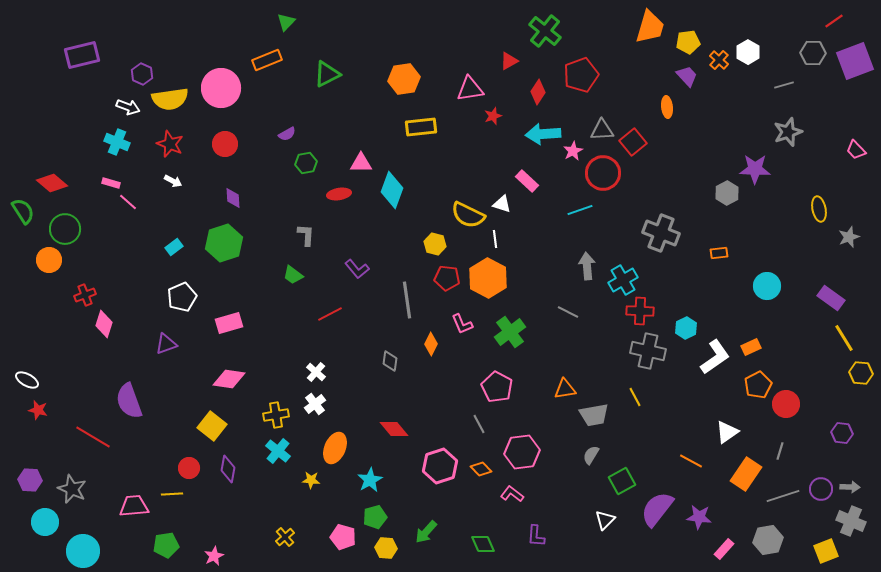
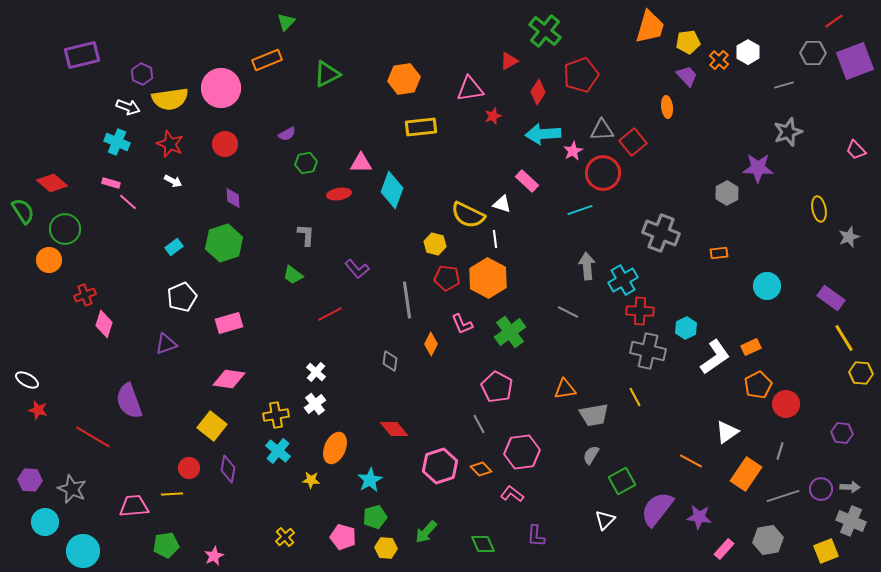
purple star at (755, 169): moved 3 px right, 1 px up
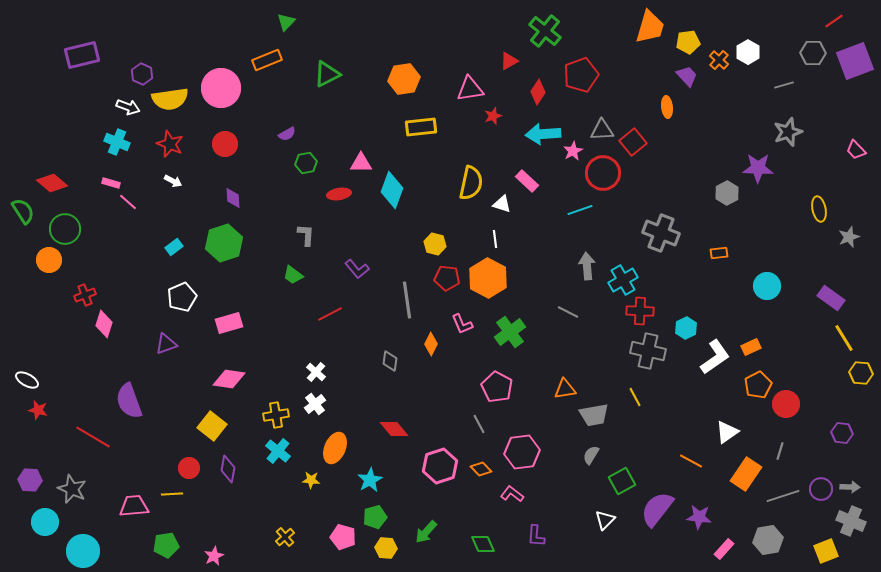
yellow semicircle at (468, 215): moved 3 px right, 32 px up; rotated 104 degrees counterclockwise
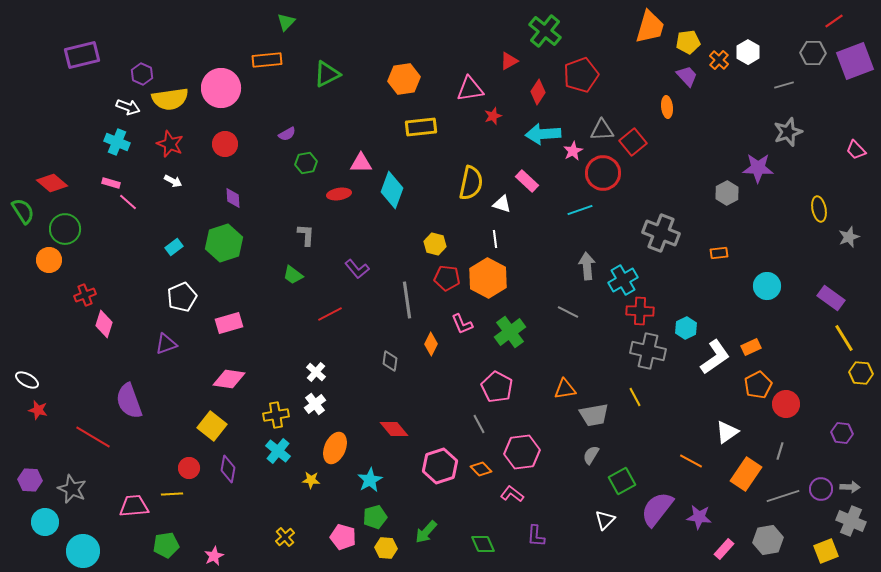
orange rectangle at (267, 60): rotated 16 degrees clockwise
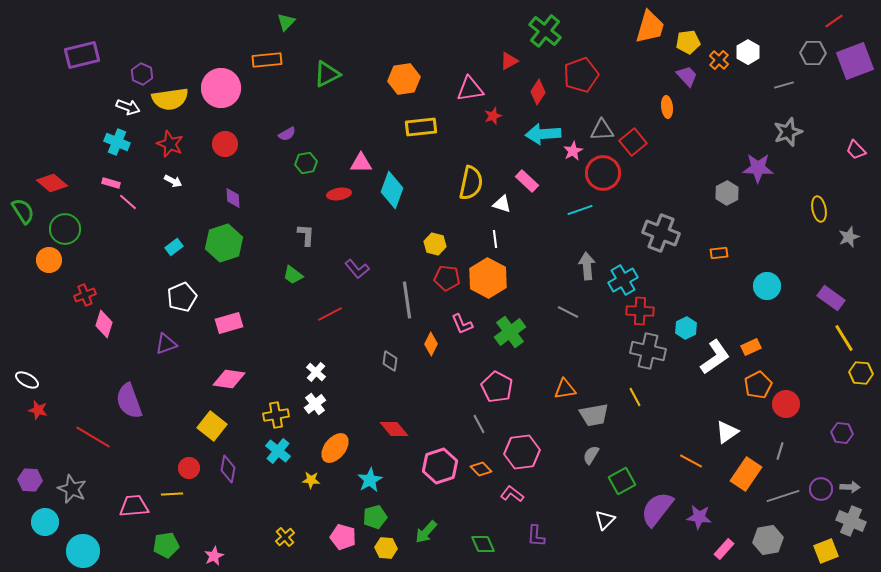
orange ellipse at (335, 448): rotated 16 degrees clockwise
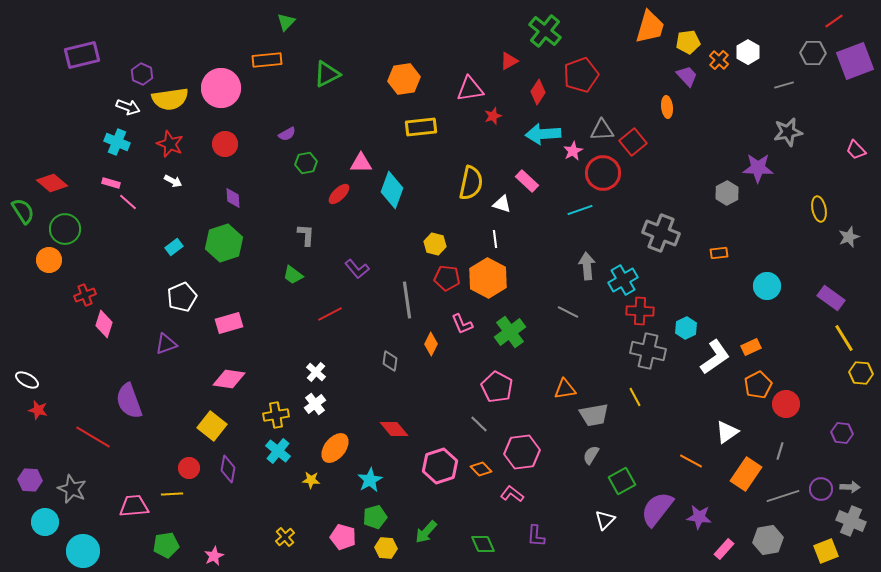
gray star at (788, 132): rotated 8 degrees clockwise
red ellipse at (339, 194): rotated 35 degrees counterclockwise
gray line at (479, 424): rotated 18 degrees counterclockwise
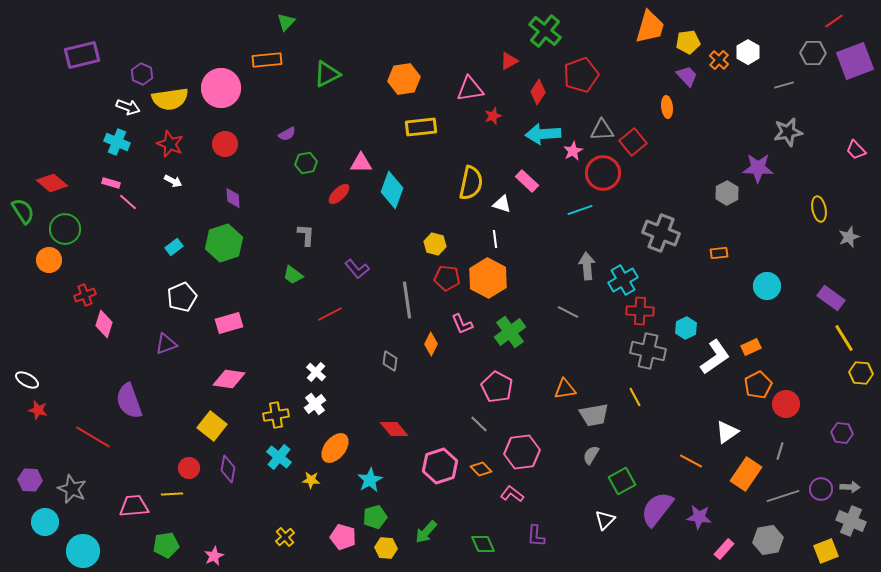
cyan cross at (278, 451): moved 1 px right, 6 px down
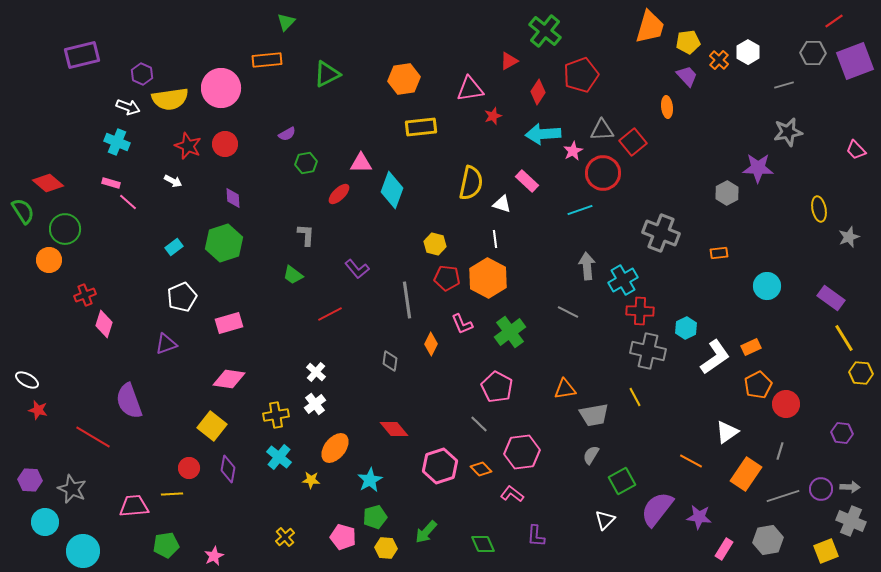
red star at (170, 144): moved 18 px right, 2 px down
red diamond at (52, 183): moved 4 px left
pink rectangle at (724, 549): rotated 10 degrees counterclockwise
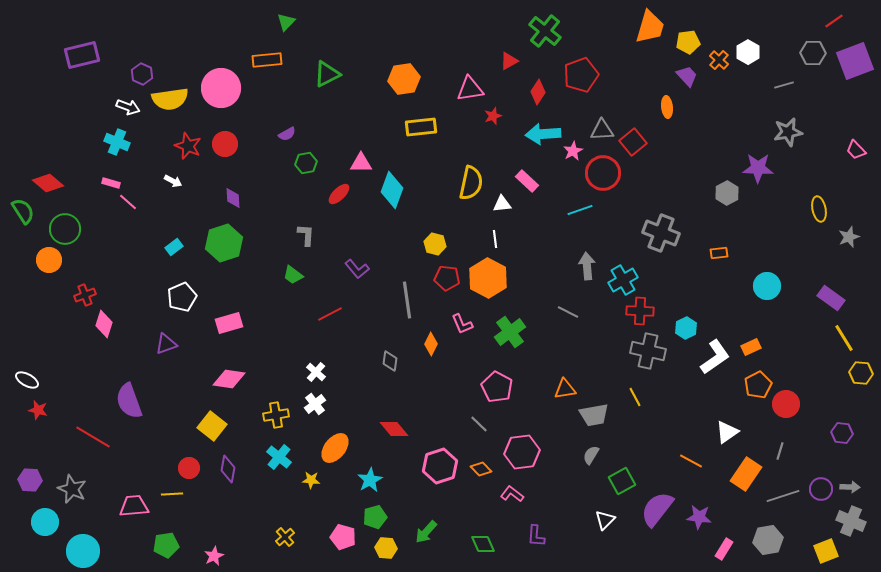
white triangle at (502, 204): rotated 24 degrees counterclockwise
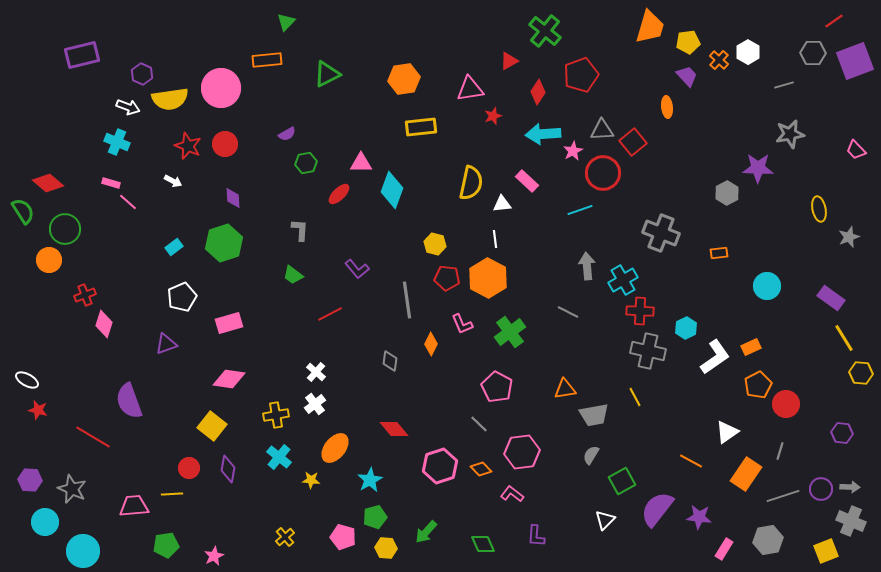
gray star at (788, 132): moved 2 px right, 2 px down
gray L-shape at (306, 235): moved 6 px left, 5 px up
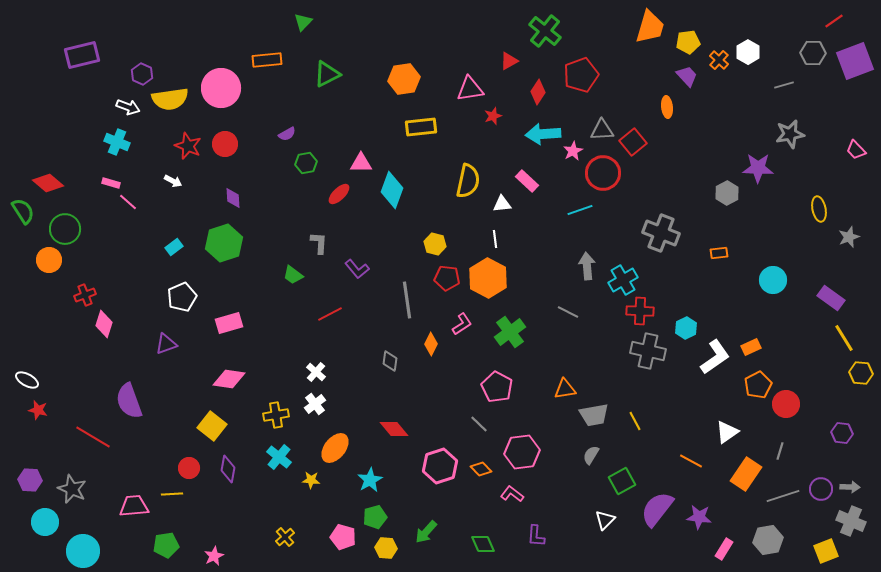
green triangle at (286, 22): moved 17 px right
yellow semicircle at (471, 183): moved 3 px left, 2 px up
gray L-shape at (300, 230): moved 19 px right, 13 px down
cyan circle at (767, 286): moved 6 px right, 6 px up
pink L-shape at (462, 324): rotated 100 degrees counterclockwise
yellow line at (635, 397): moved 24 px down
